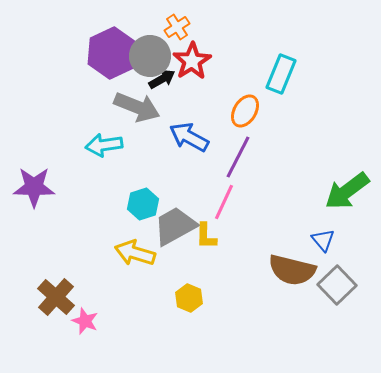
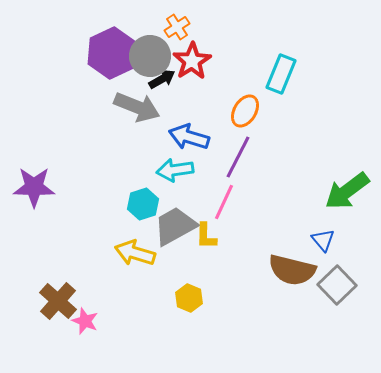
blue arrow: rotated 12 degrees counterclockwise
cyan arrow: moved 71 px right, 25 px down
brown cross: moved 2 px right, 4 px down
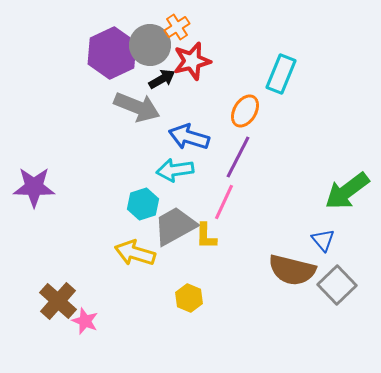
gray circle: moved 11 px up
red star: rotated 18 degrees clockwise
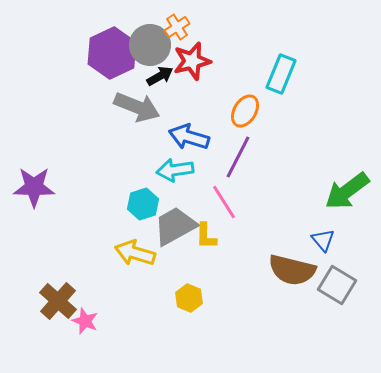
black arrow: moved 2 px left, 3 px up
pink line: rotated 57 degrees counterclockwise
gray square: rotated 15 degrees counterclockwise
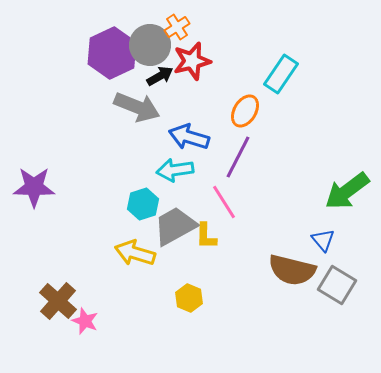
cyan rectangle: rotated 12 degrees clockwise
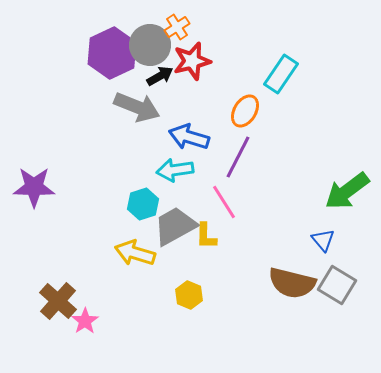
brown semicircle: moved 13 px down
yellow hexagon: moved 3 px up
pink star: rotated 16 degrees clockwise
